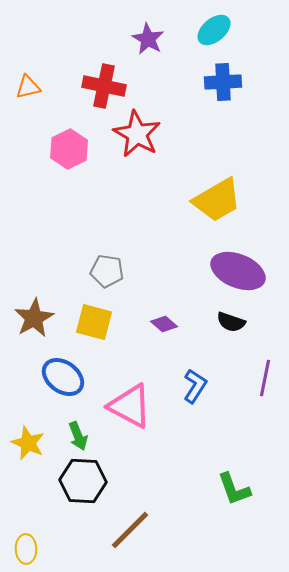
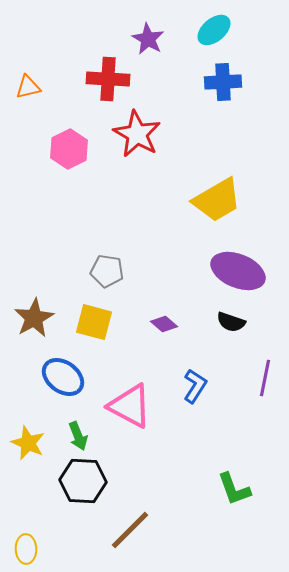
red cross: moved 4 px right, 7 px up; rotated 9 degrees counterclockwise
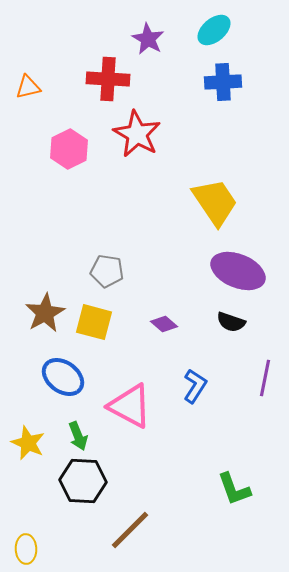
yellow trapezoid: moved 2 px left, 2 px down; rotated 94 degrees counterclockwise
brown star: moved 11 px right, 5 px up
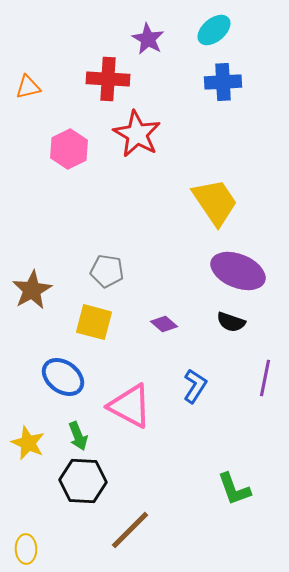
brown star: moved 13 px left, 23 px up
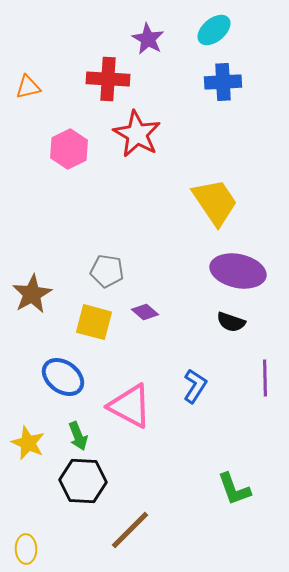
purple ellipse: rotated 10 degrees counterclockwise
brown star: moved 4 px down
purple diamond: moved 19 px left, 12 px up
purple line: rotated 12 degrees counterclockwise
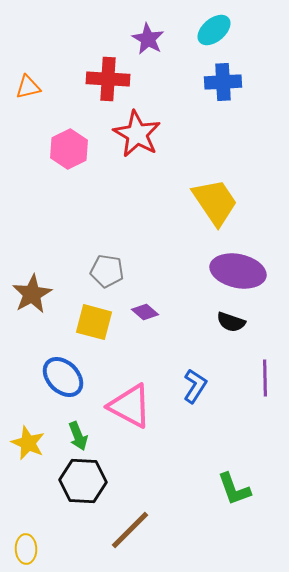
blue ellipse: rotated 9 degrees clockwise
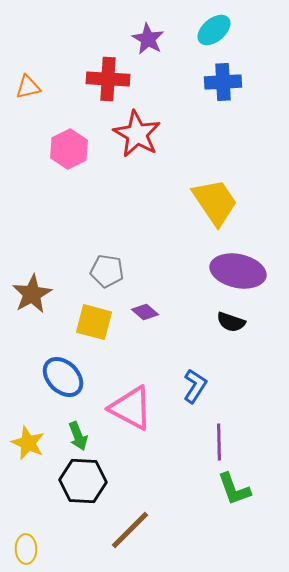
purple line: moved 46 px left, 64 px down
pink triangle: moved 1 px right, 2 px down
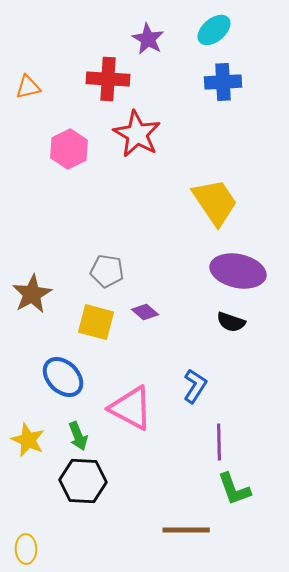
yellow square: moved 2 px right
yellow star: moved 3 px up
brown line: moved 56 px right; rotated 45 degrees clockwise
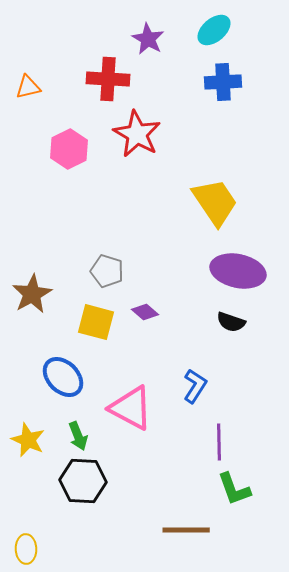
gray pentagon: rotated 8 degrees clockwise
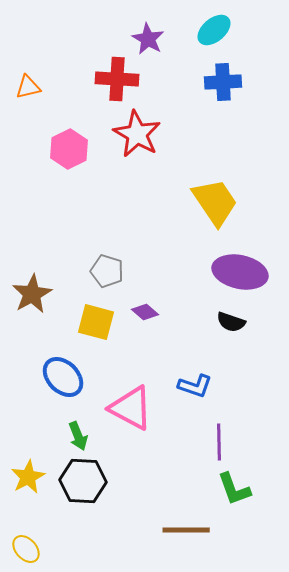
red cross: moved 9 px right
purple ellipse: moved 2 px right, 1 px down
blue L-shape: rotated 76 degrees clockwise
yellow star: moved 37 px down; rotated 20 degrees clockwise
yellow ellipse: rotated 40 degrees counterclockwise
